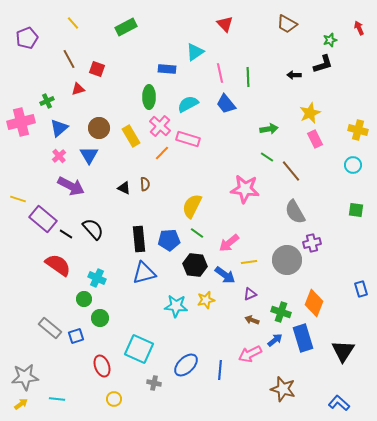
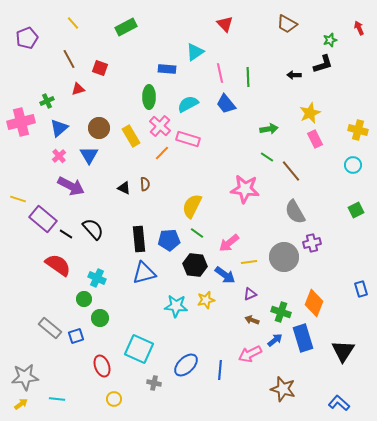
red square at (97, 69): moved 3 px right, 1 px up
green square at (356, 210): rotated 35 degrees counterclockwise
gray circle at (287, 260): moved 3 px left, 3 px up
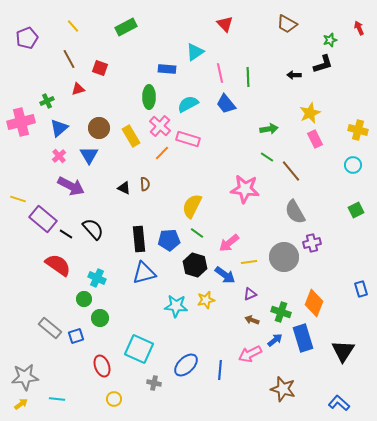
yellow line at (73, 23): moved 3 px down
black hexagon at (195, 265): rotated 10 degrees clockwise
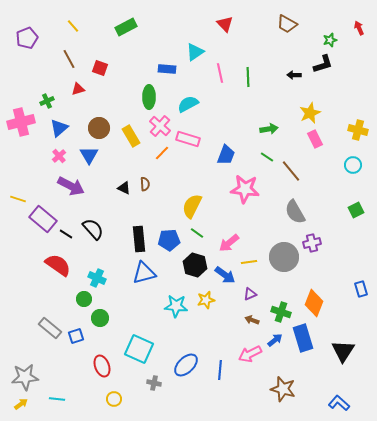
blue trapezoid at (226, 104): moved 51 px down; rotated 120 degrees counterclockwise
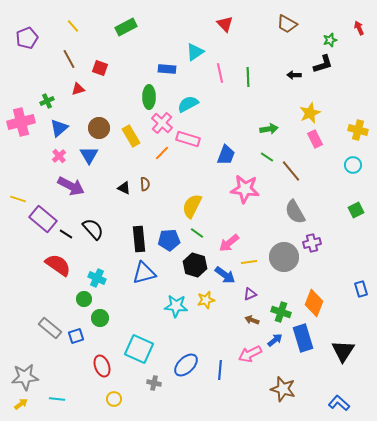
pink cross at (160, 126): moved 2 px right, 3 px up
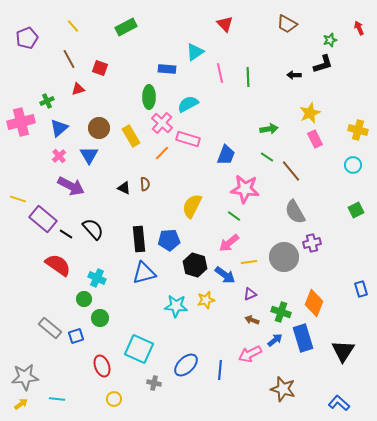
green line at (197, 233): moved 37 px right, 17 px up
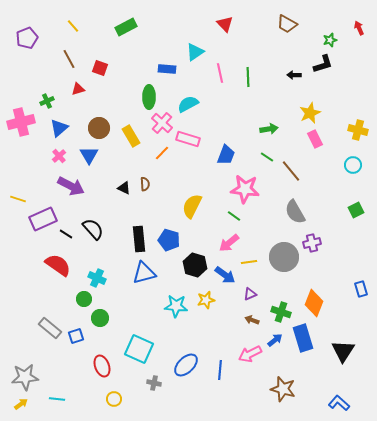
purple rectangle at (43, 219): rotated 64 degrees counterclockwise
blue pentagon at (169, 240): rotated 20 degrees clockwise
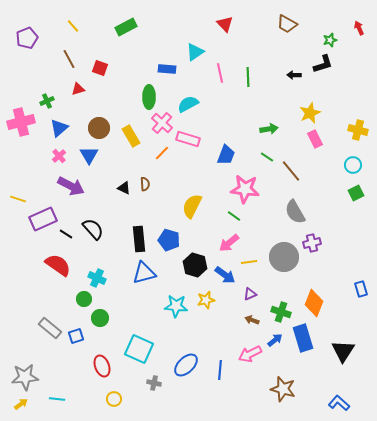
green square at (356, 210): moved 17 px up
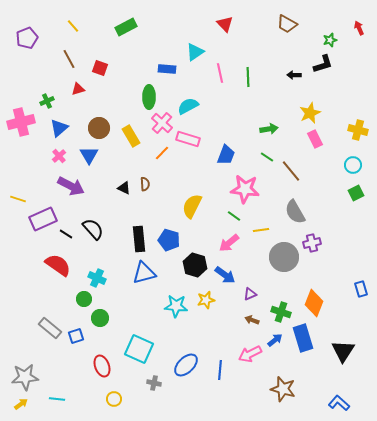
cyan semicircle at (188, 104): moved 2 px down
yellow line at (249, 262): moved 12 px right, 32 px up
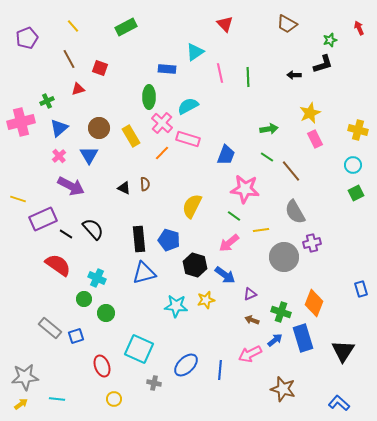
green circle at (100, 318): moved 6 px right, 5 px up
